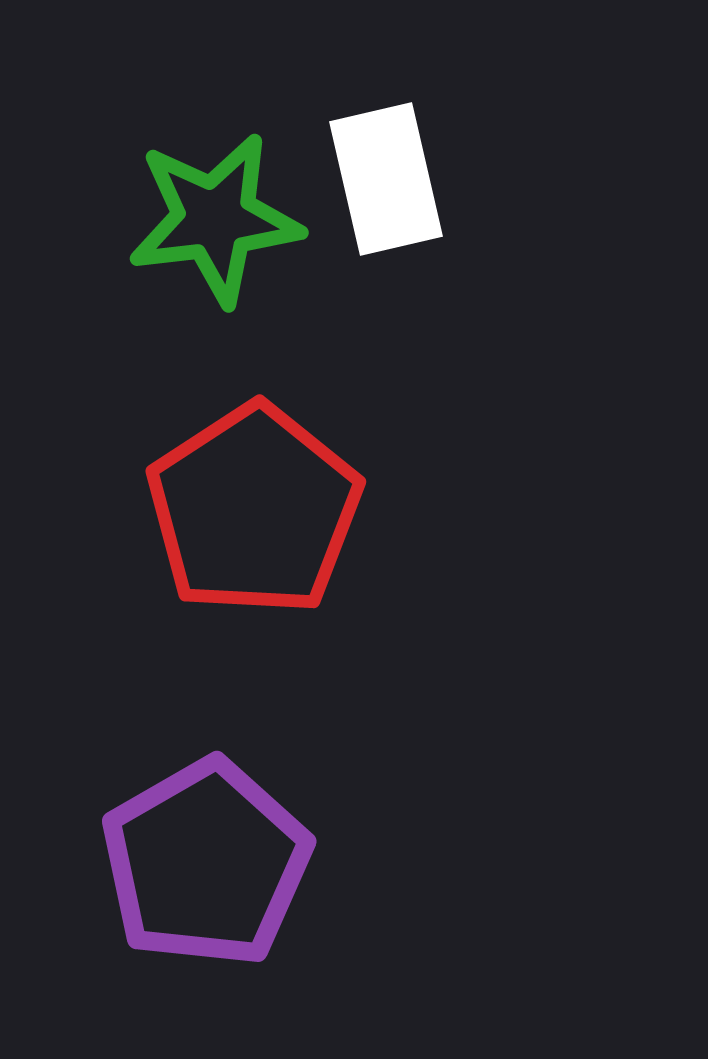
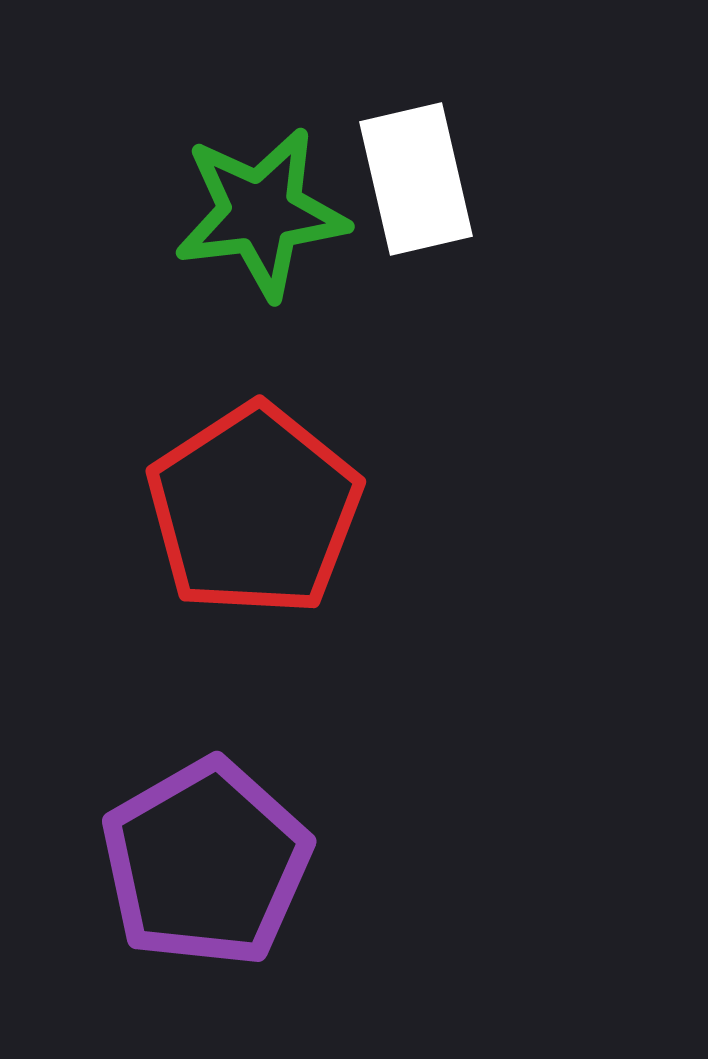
white rectangle: moved 30 px right
green star: moved 46 px right, 6 px up
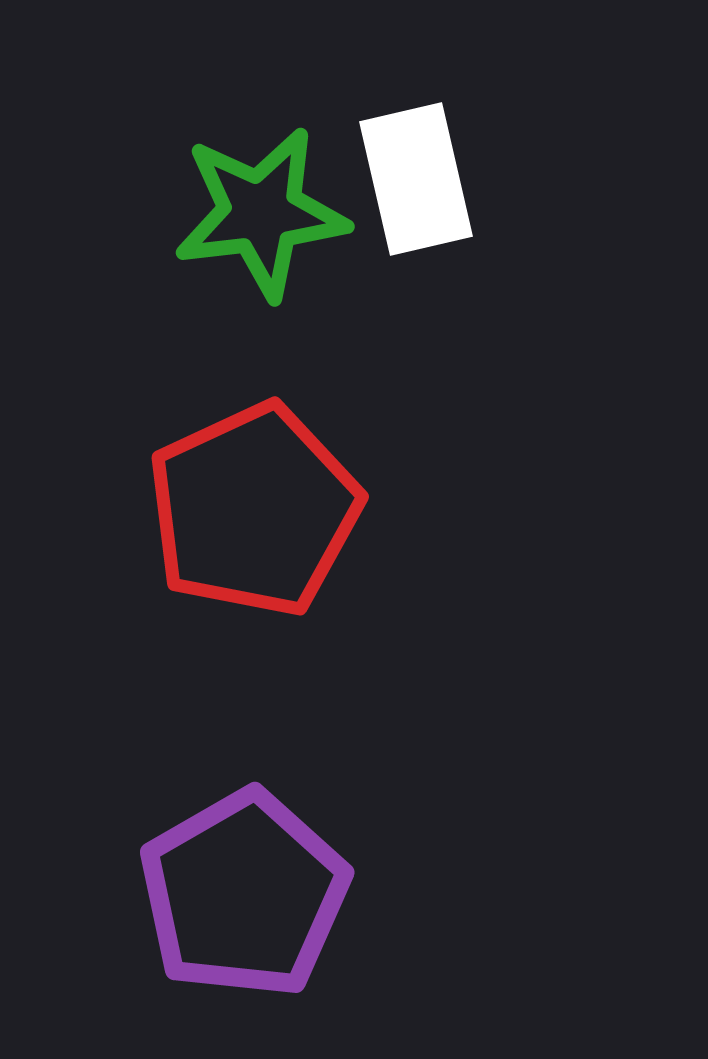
red pentagon: rotated 8 degrees clockwise
purple pentagon: moved 38 px right, 31 px down
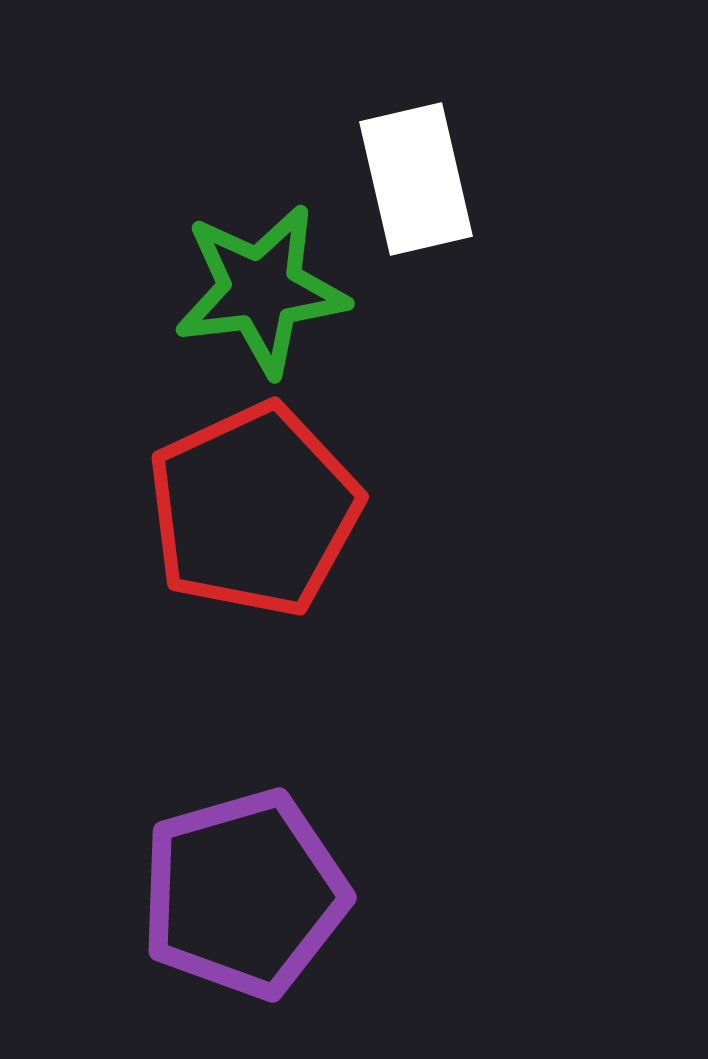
green star: moved 77 px down
purple pentagon: rotated 14 degrees clockwise
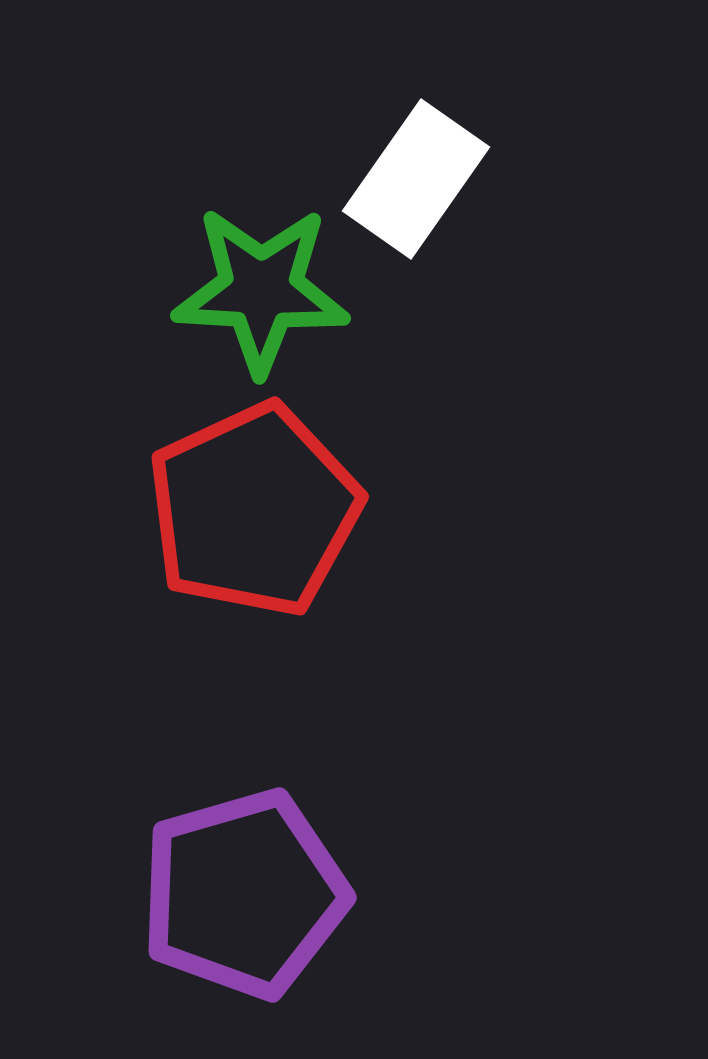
white rectangle: rotated 48 degrees clockwise
green star: rotated 10 degrees clockwise
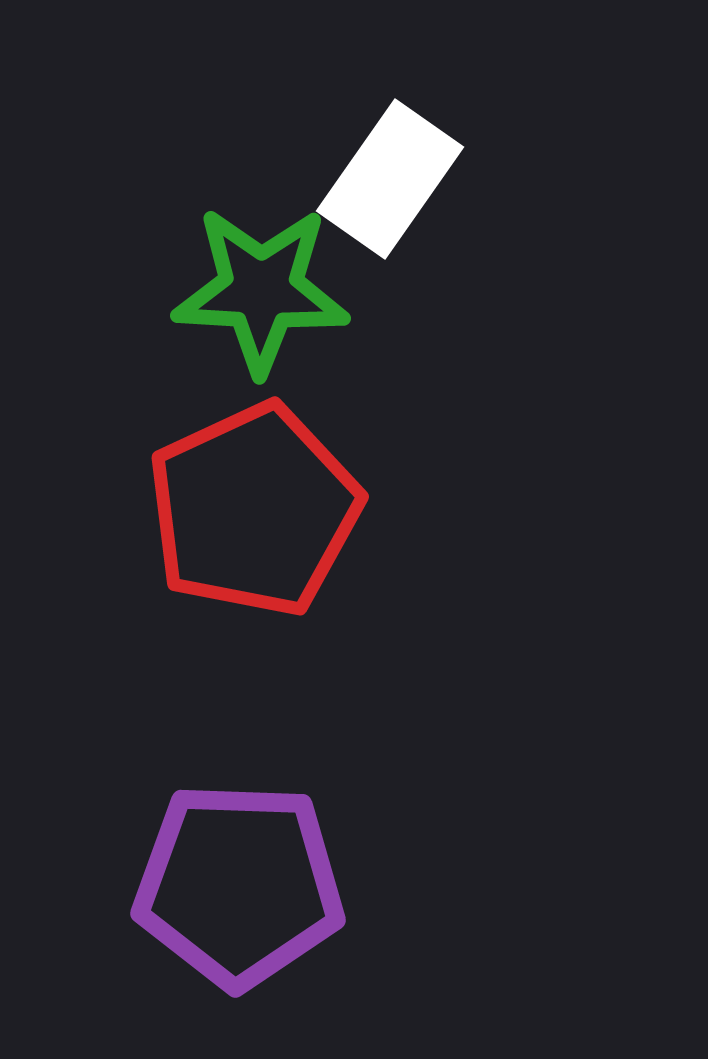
white rectangle: moved 26 px left
purple pentagon: moved 5 px left, 9 px up; rotated 18 degrees clockwise
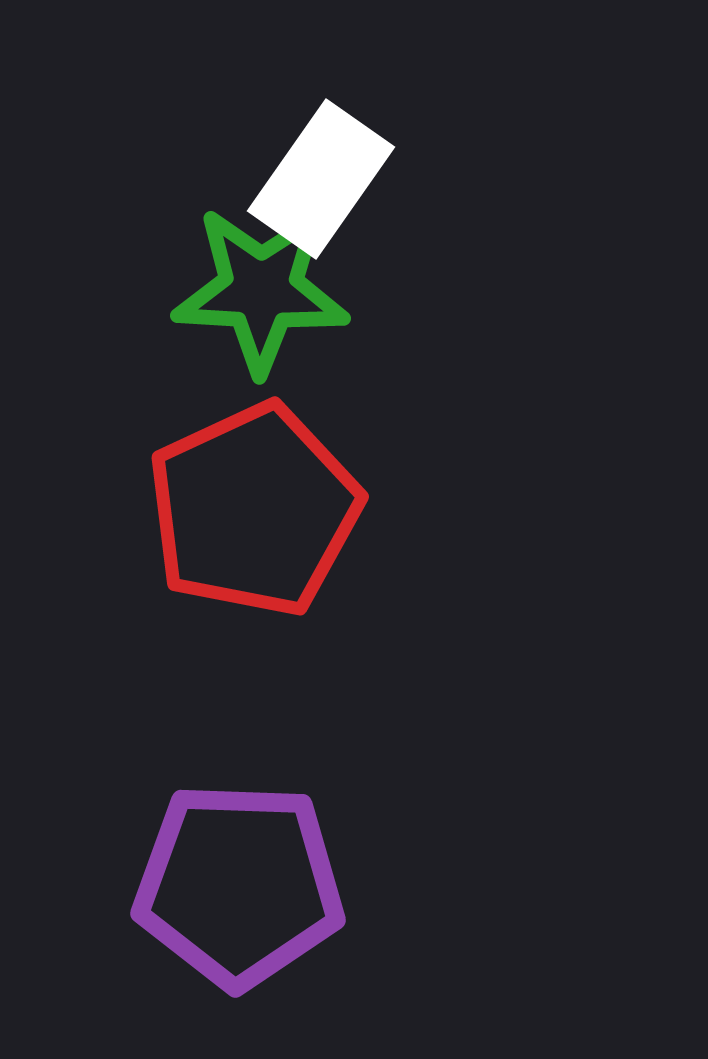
white rectangle: moved 69 px left
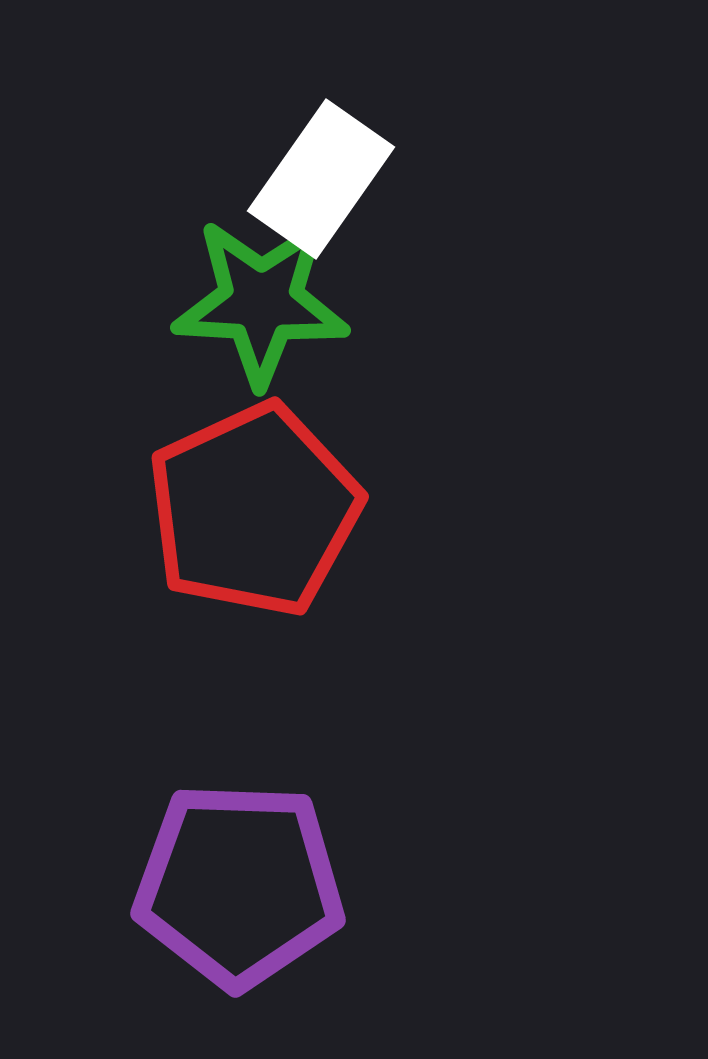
green star: moved 12 px down
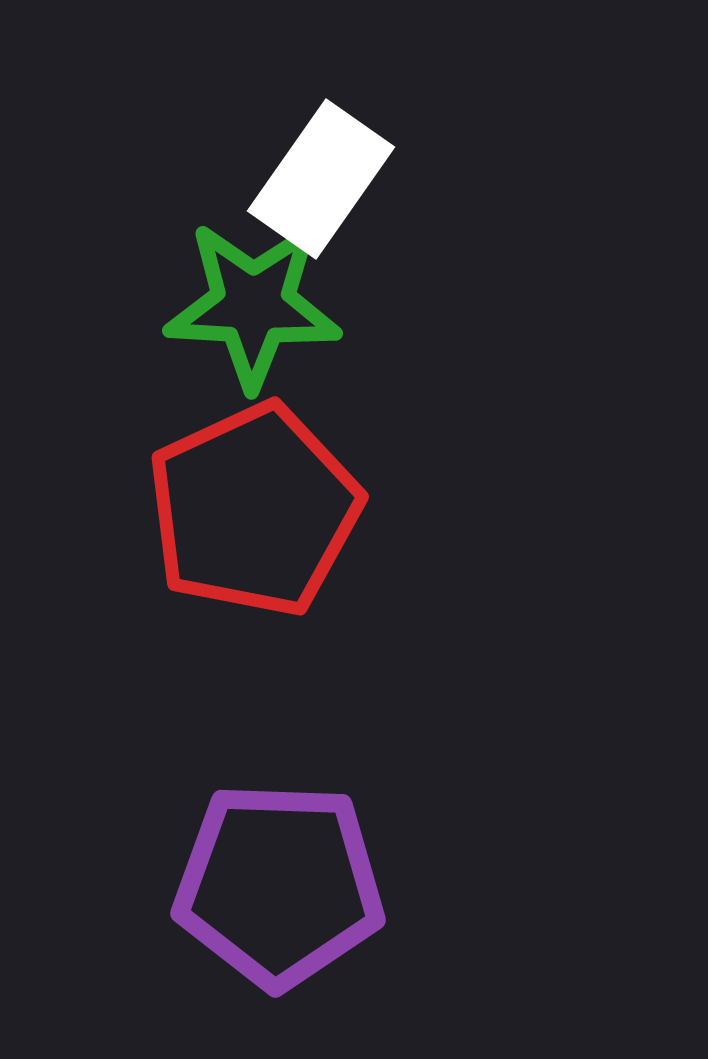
green star: moved 8 px left, 3 px down
purple pentagon: moved 40 px right
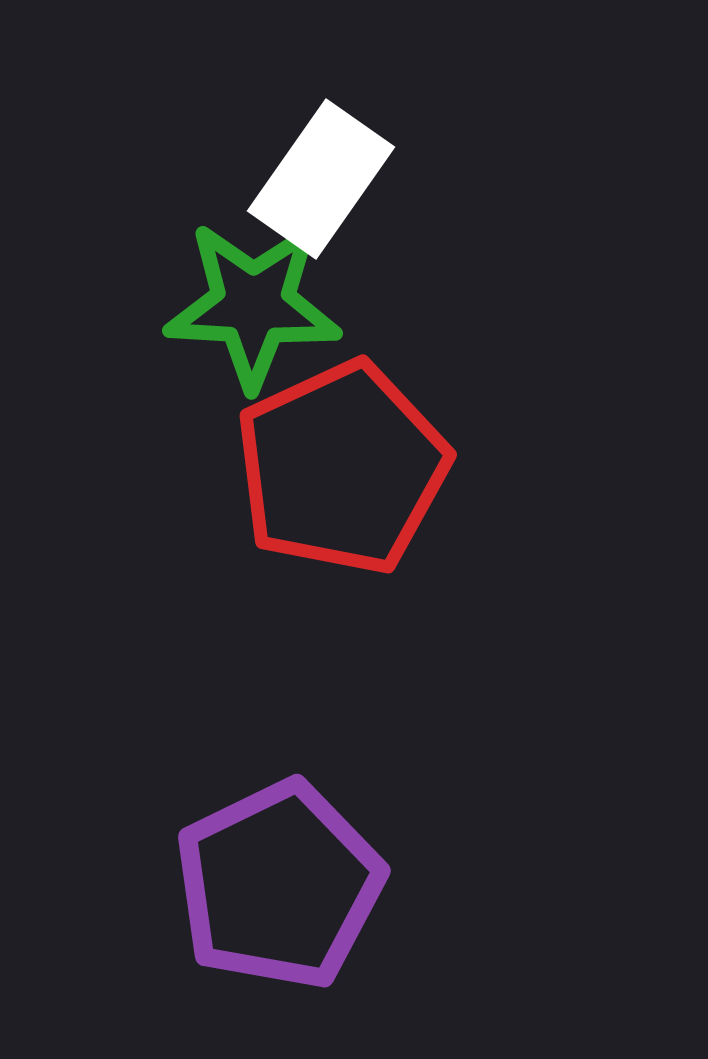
red pentagon: moved 88 px right, 42 px up
purple pentagon: rotated 28 degrees counterclockwise
